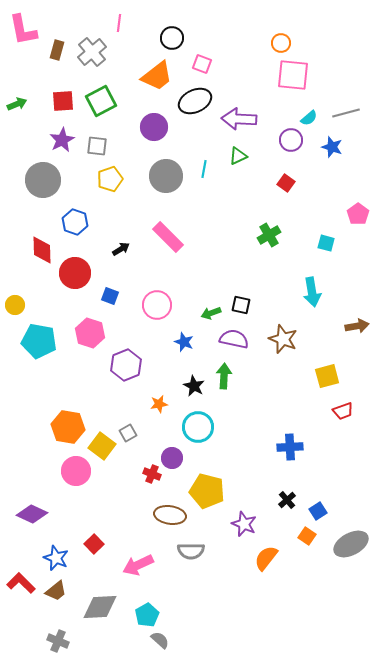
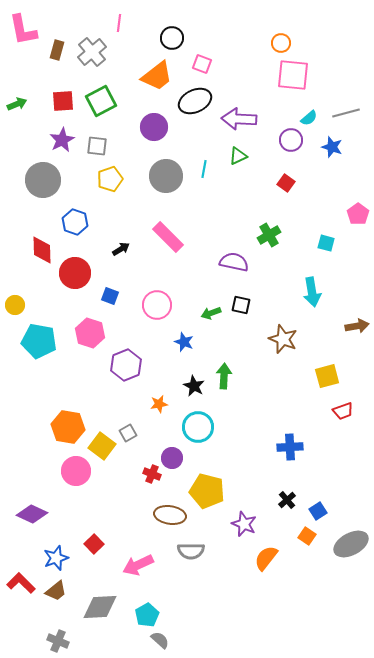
purple semicircle at (234, 339): moved 77 px up
blue star at (56, 558): rotated 30 degrees clockwise
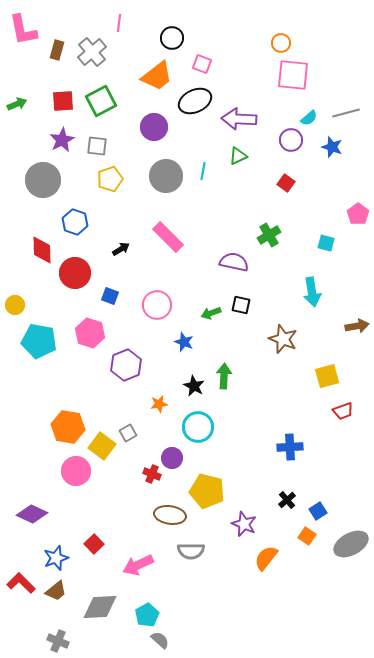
cyan line at (204, 169): moved 1 px left, 2 px down
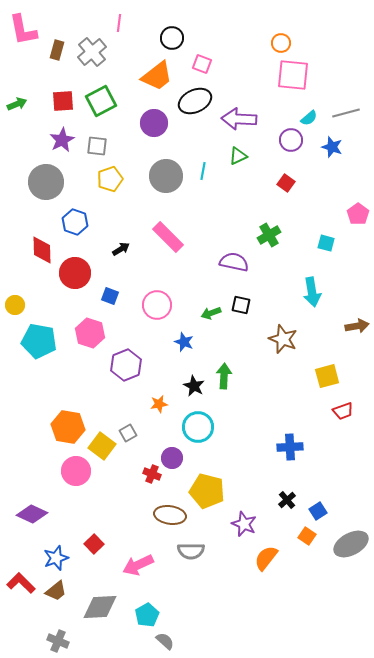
purple circle at (154, 127): moved 4 px up
gray circle at (43, 180): moved 3 px right, 2 px down
gray semicircle at (160, 640): moved 5 px right, 1 px down
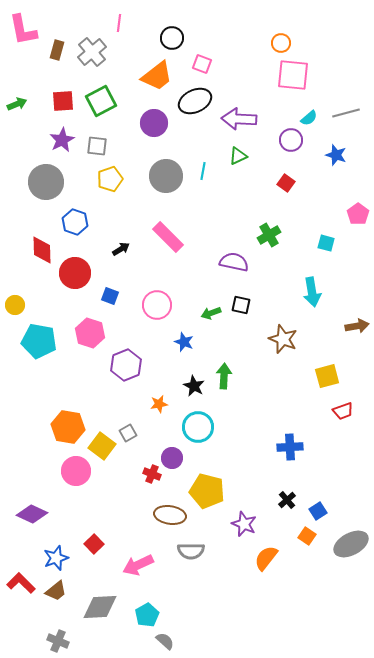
blue star at (332, 147): moved 4 px right, 8 px down
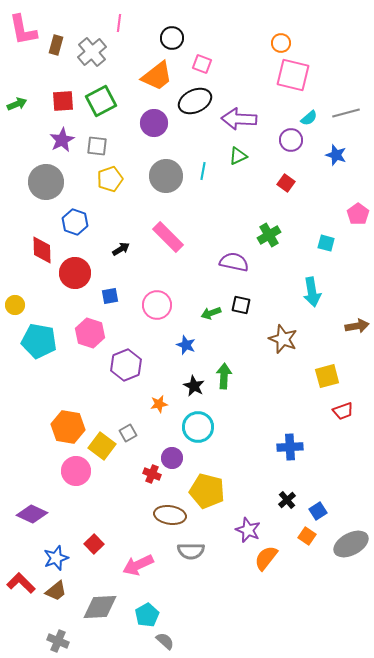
brown rectangle at (57, 50): moved 1 px left, 5 px up
pink square at (293, 75): rotated 8 degrees clockwise
blue square at (110, 296): rotated 30 degrees counterclockwise
blue star at (184, 342): moved 2 px right, 3 px down
purple star at (244, 524): moved 4 px right, 6 px down
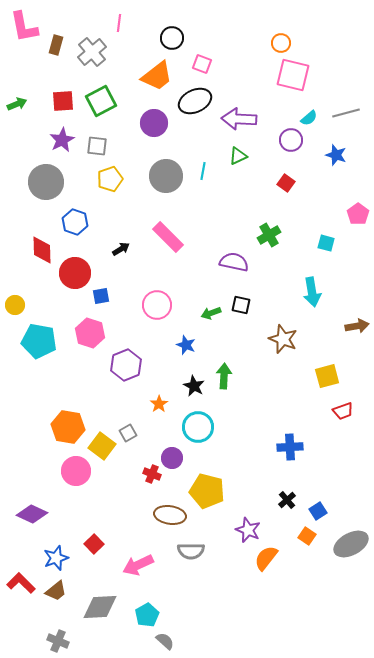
pink L-shape at (23, 30): moved 1 px right, 3 px up
blue square at (110, 296): moved 9 px left
orange star at (159, 404): rotated 24 degrees counterclockwise
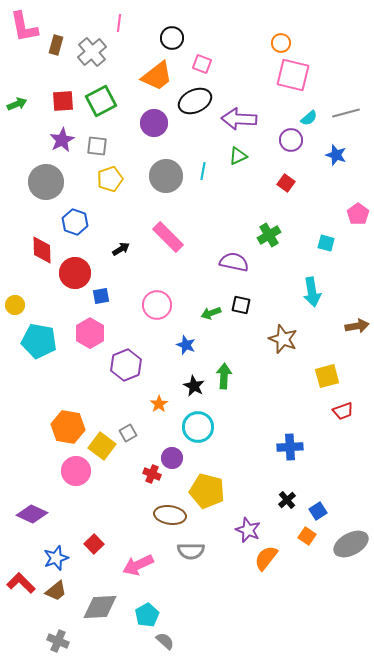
pink hexagon at (90, 333): rotated 12 degrees clockwise
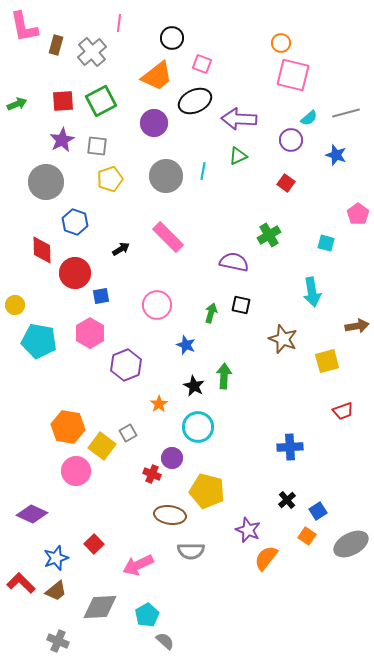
green arrow at (211, 313): rotated 126 degrees clockwise
yellow square at (327, 376): moved 15 px up
